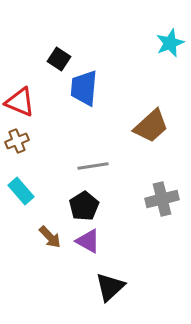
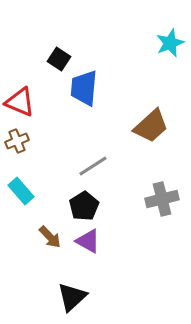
gray line: rotated 24 degrees counterclockwise
black triangle: moved 38 px left, 10 px down
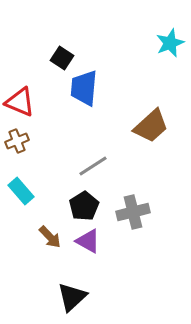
black square: moved 3 px right, 1 px up
gray cross: moved 29 px left, 13 px down
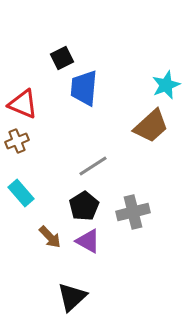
cyan star: moved 4 px left, 42 px down
black square: rotated 30 degrees clockwise
red triangle: moved 3 px right, 2 px down
cyan rectangle: moved 2 px down
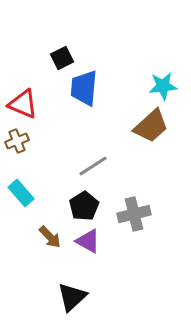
cyan star: moved 3 px left, 1 px down; rotated 16 degrees clockwise
gray cross: moved 1 px right, 2 px down
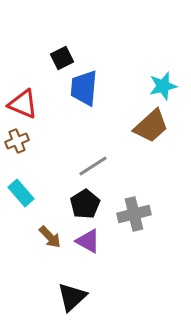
cyan star: rotated 8 degrees counterclockwise
black pentagon: moved 1 px right, 2 px up
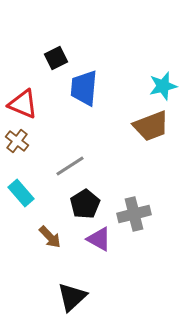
black square: moved 6 px left
brown trapezoid: rotated 21 degrees clockwise
brown cross: rotated 30 degrees counterclockwise
gray line: moved 23 px left
purple triangle: moved 11 px right, 2 px up
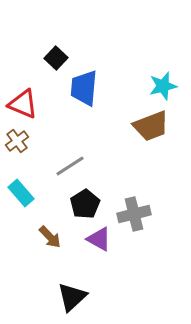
black square: rotated 20 degrees counterclockwise
brown cross: rotated 15 degrees clockwise
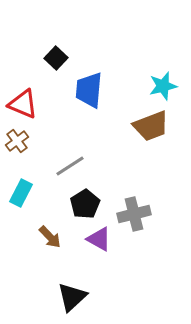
blue trapezoid: moved 5 px right, 2 px down
cyan rectangle: rotated 68 degrees clockwise
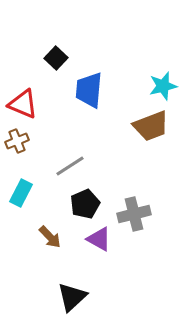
brown cross: rotated 15 degrees clockwise
black pentagon: rotated 8 degrees clockwise
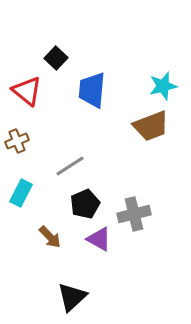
blue trapezoid: moved 3 px right
red triangle: moved 4 px right, 13 px up; rotated 16 degrees clockwise
